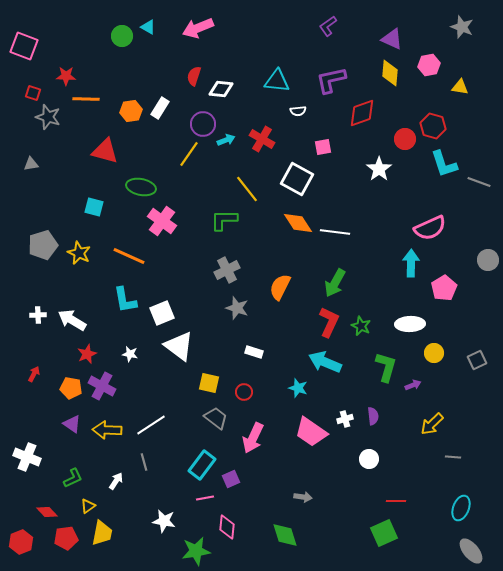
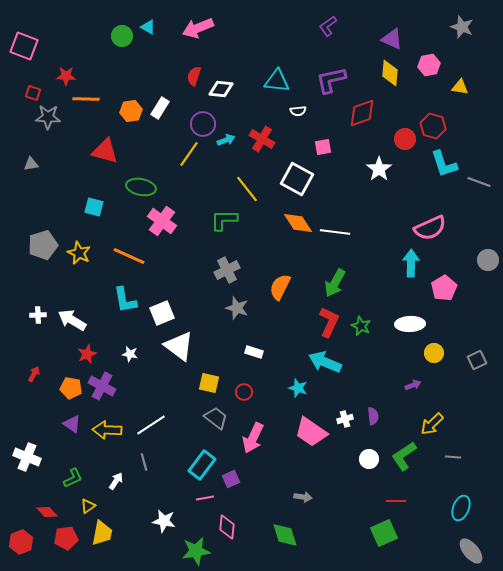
gray star at (48, 117): rotated 15 degrees counterclockwise
green L-shape at (386, 367): moved 18 px right, 89 px down; rotated 140 degrees counterclockwise
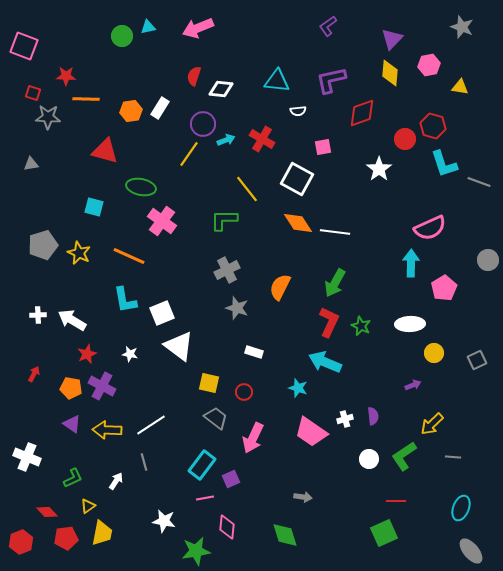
cyan triangle at (148, 27): rotated 42 degrees counterclockwise
purple triangle at (392, 39): rotated 50 degrees clockwise
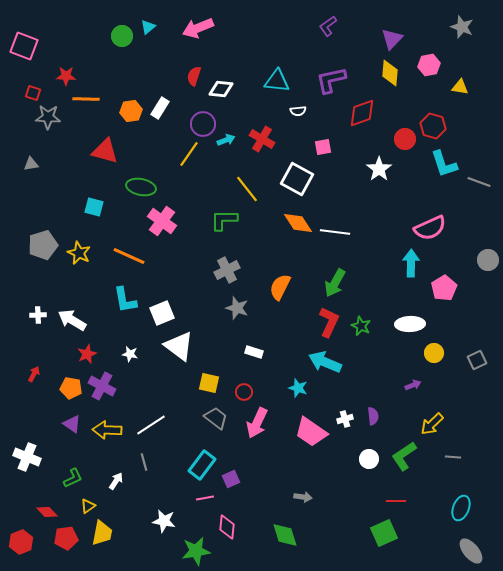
cyan triangle at (148, 27): rotated 28 degrees counterclockwise
pink arrow at (253, 438): moved 4 px right, 15 px up
